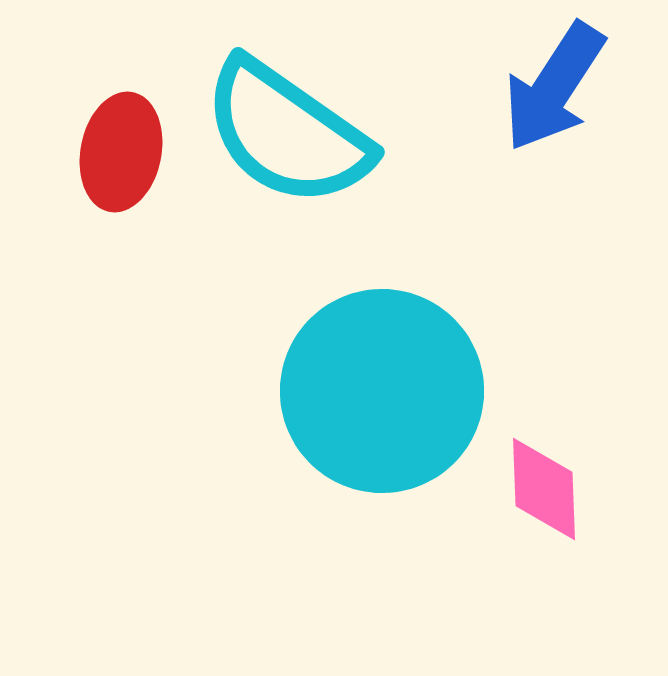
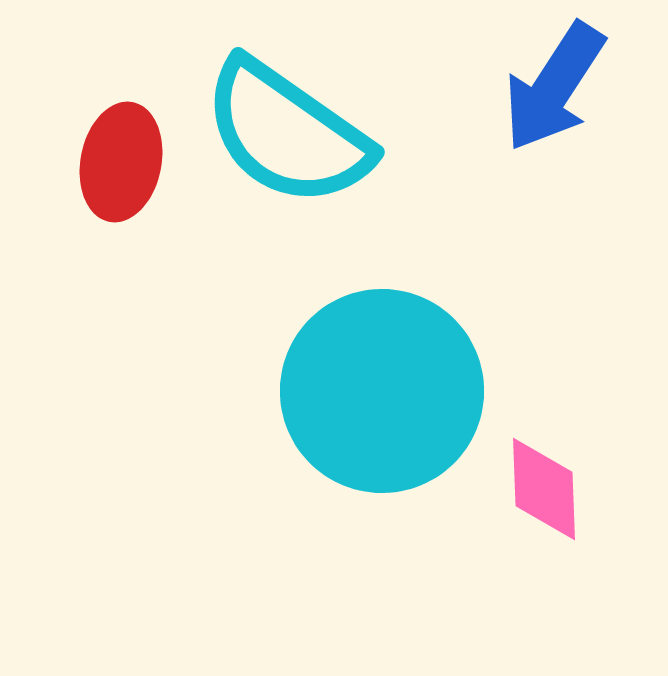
red ellipse: moved 10 px down
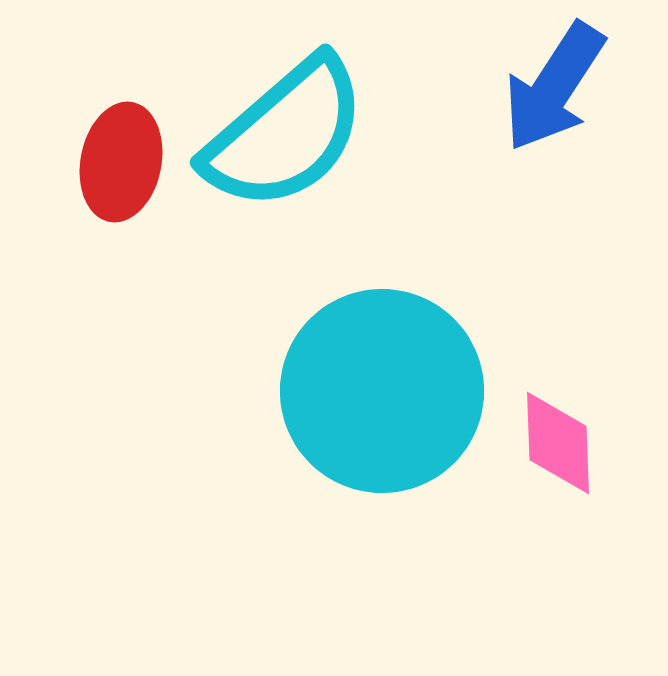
cyan semicircle: moved 2 px left, 1 px down; rotated 76 degrees counterclockwise
pink diamond: moved 14 px right, 46 px up
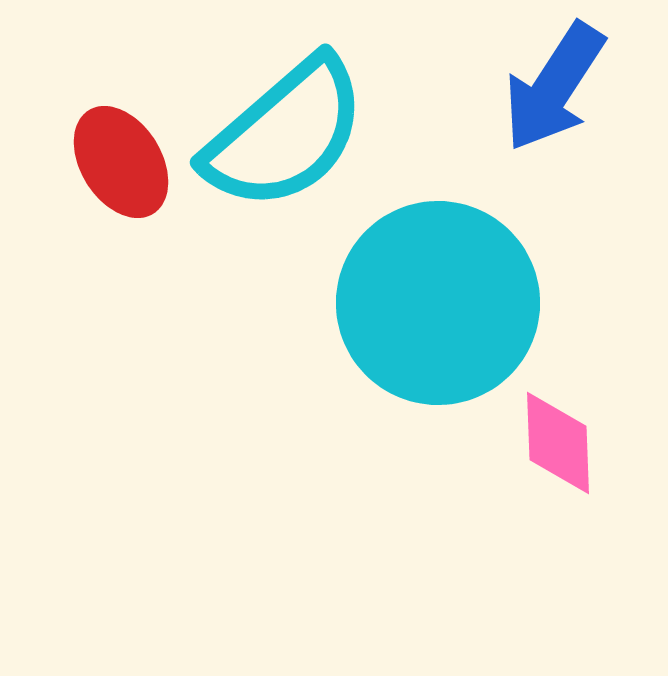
red ellipse: rotated 43 degrees counterclockwise
cyan circle: moved 56 px right, 88 px up
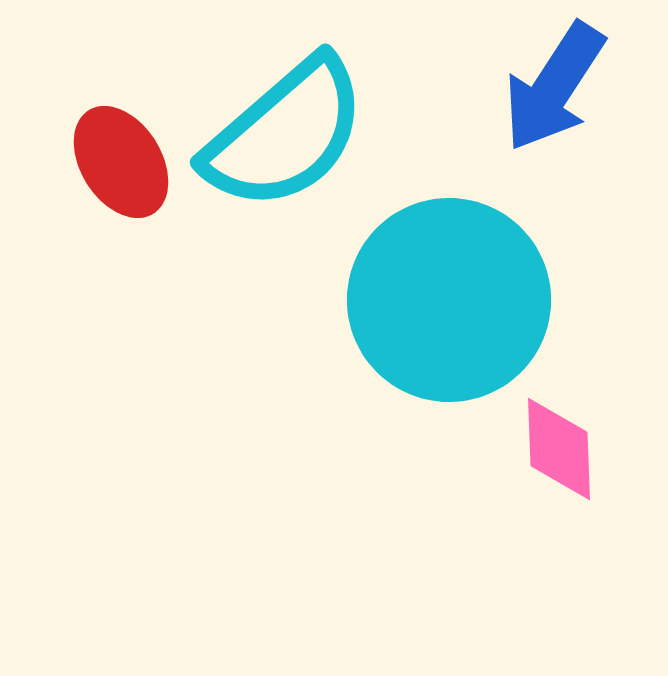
cyan circle: moved 11 px right, 3 px up
pink diamond: moved 1 px right, 6 px down
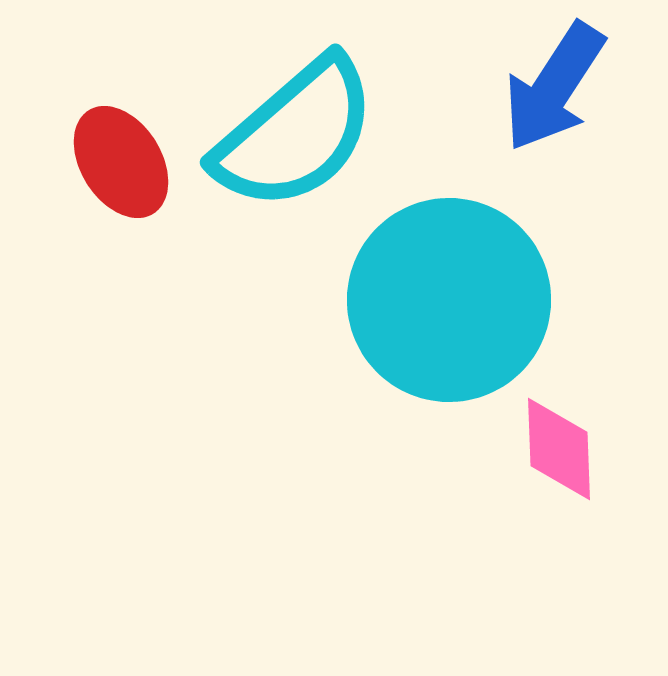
cyan semicircle: moved 10 px right
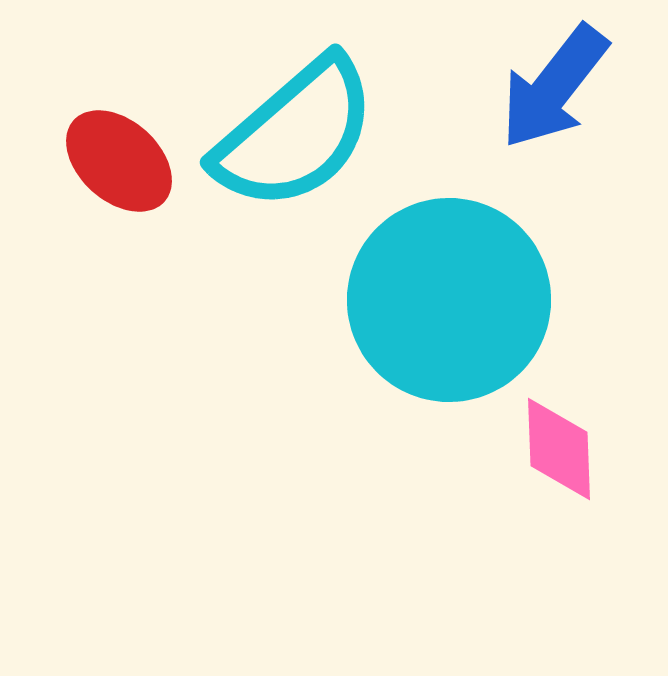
blue arrow: rotated 5 degrees clockwise
red ellipse: moved 2 px left, 1 px up; rotated 16 degrees counterclockwise
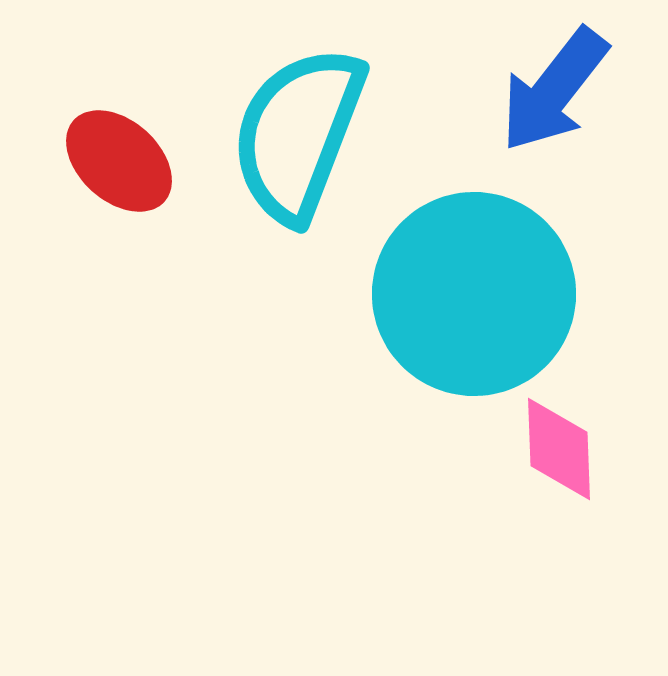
blue arrow: moved 3 px down
cyan semicircle: moved 3 px right; rotated 152 degrees clockwise
cyan circle: moved 25 px right, 6 px up
